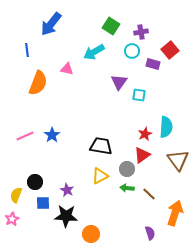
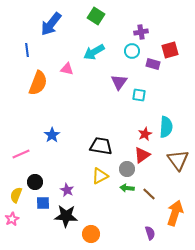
green square: moved 15 px left, 10 px up
red square: rotated 24 degrees clockwise
pink line: moved 4 px left, 18 px down
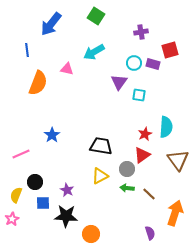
cyan circle: moved 2 px right, 12 px down
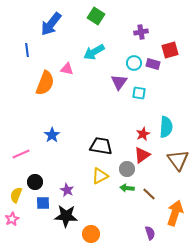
orange semicircle: moved 7 px right
cyan square: moved 2 px up
red star: moved 2 px left
